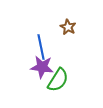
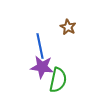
blue line: moved 1 px left, 1 px up
green semicircle: rotated 20 degrees counterclockwise
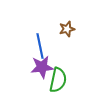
brown star: moved 1 px left, 2 px down; rotated 28 degrees clockwise
purple star: rotated 15 degrees counterclockwise
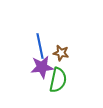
brown star: moved 6 px left, 24 px down; rotated 28 degrees clockwise
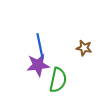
brown star: moved 23 px right, 5 px up
purple star: moved 4 px left, 2 px up
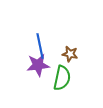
brown star: moved 14 px left, 6 px down
green semicircle: moved 4 px right, 2 px up
